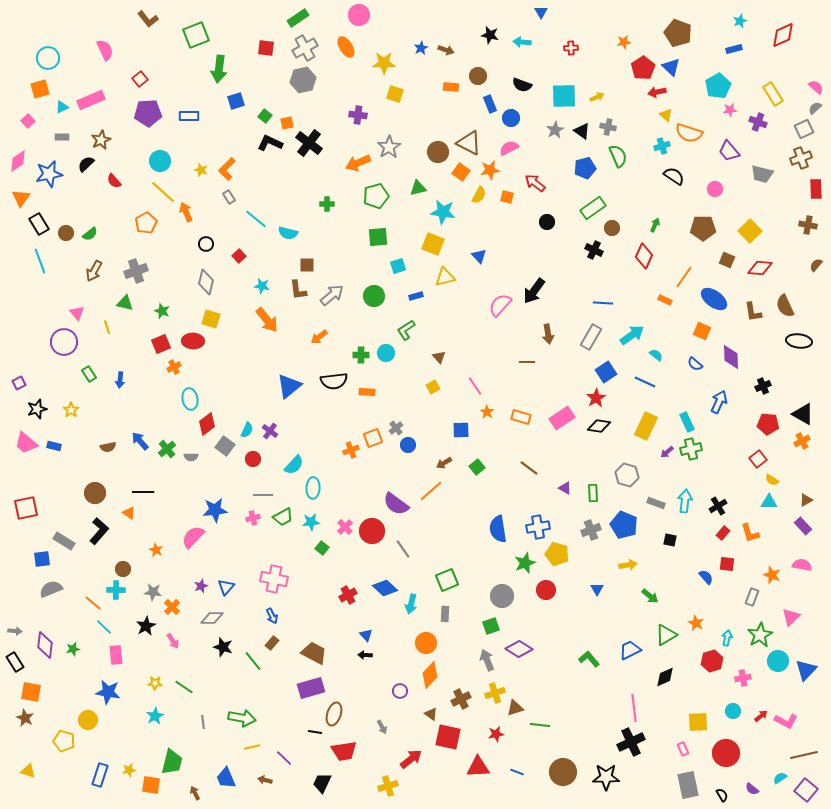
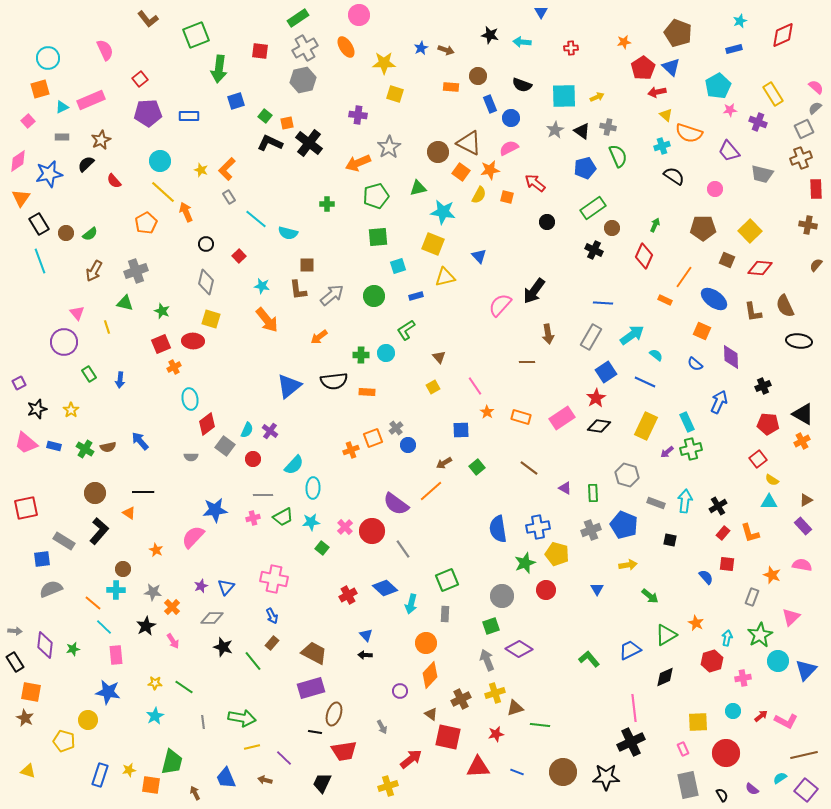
red square at (266, 48): moved 6 px left, 3 px down
green cross at (167, 449): moved 82 px left; rotated 18 degrees counterclockwise
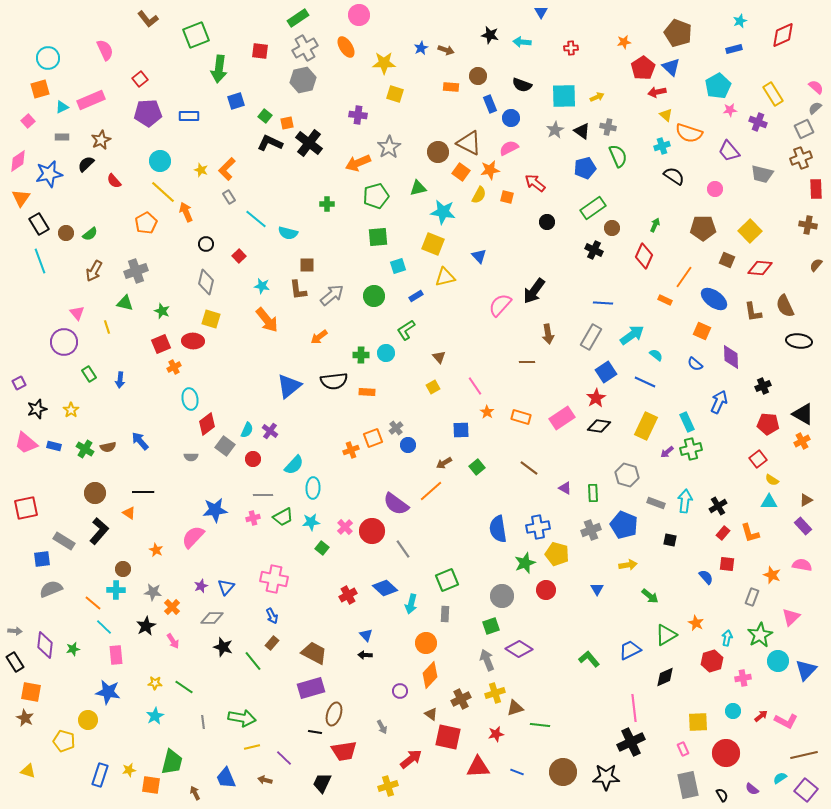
blue rectangle at (416, 296): rotated 16 degrees counterclockwise
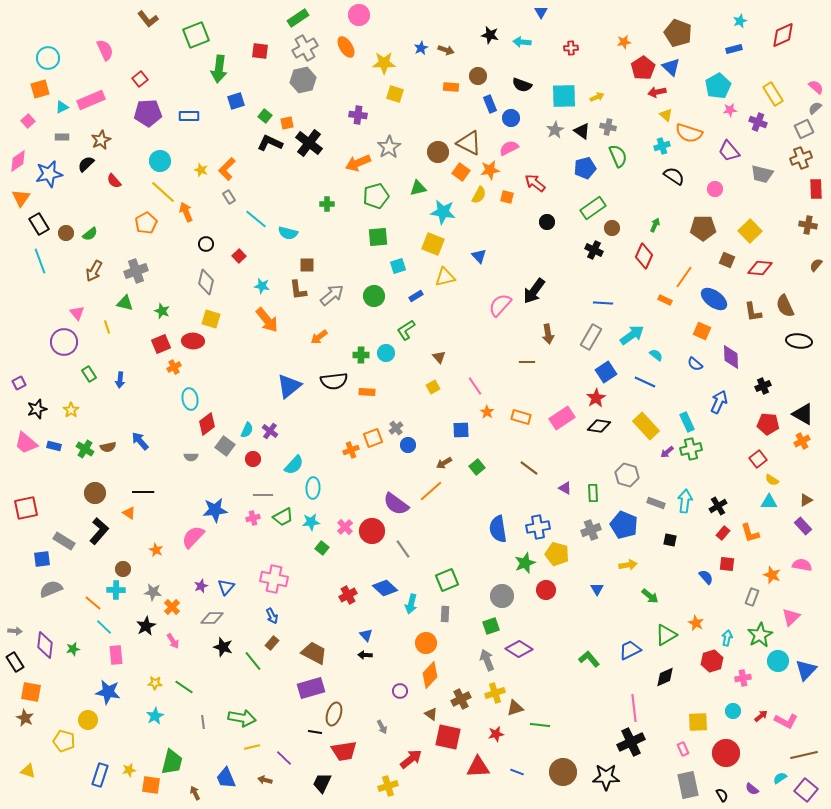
yellow rectangle at (646, 426): rotated 68 degrees counterclockwise
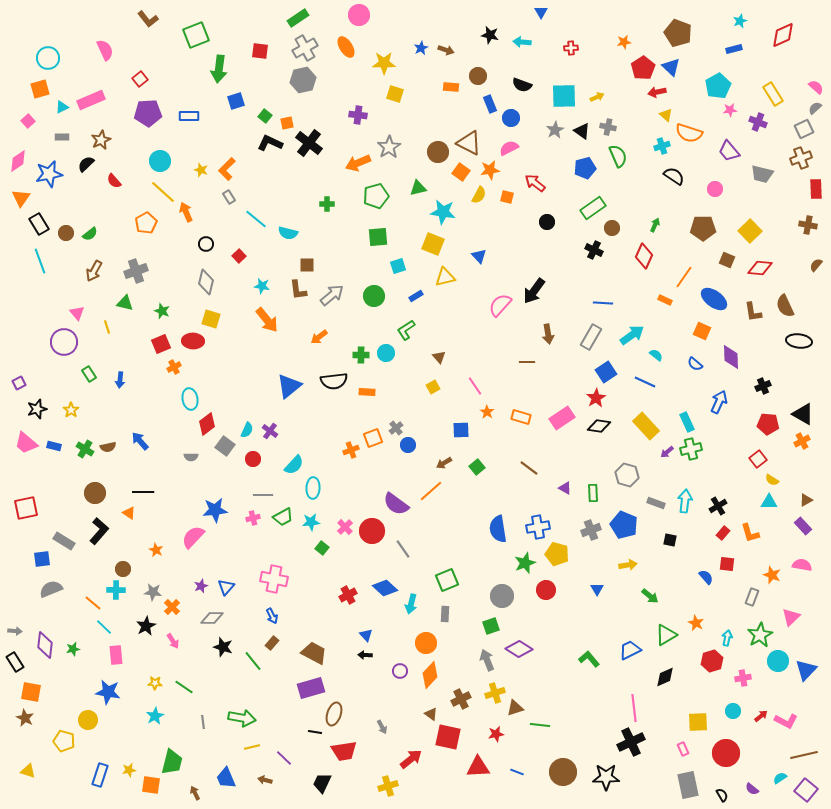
purple circle at (400, 691): moved 20 px up
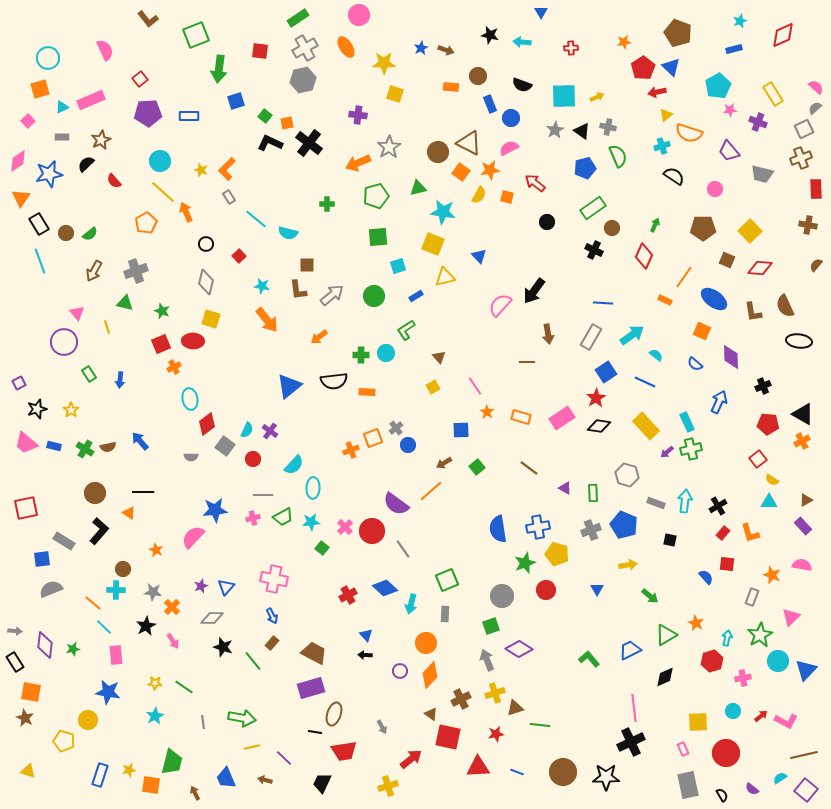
yellow triangle at (666, 115): rotated 40 degrees clockwise
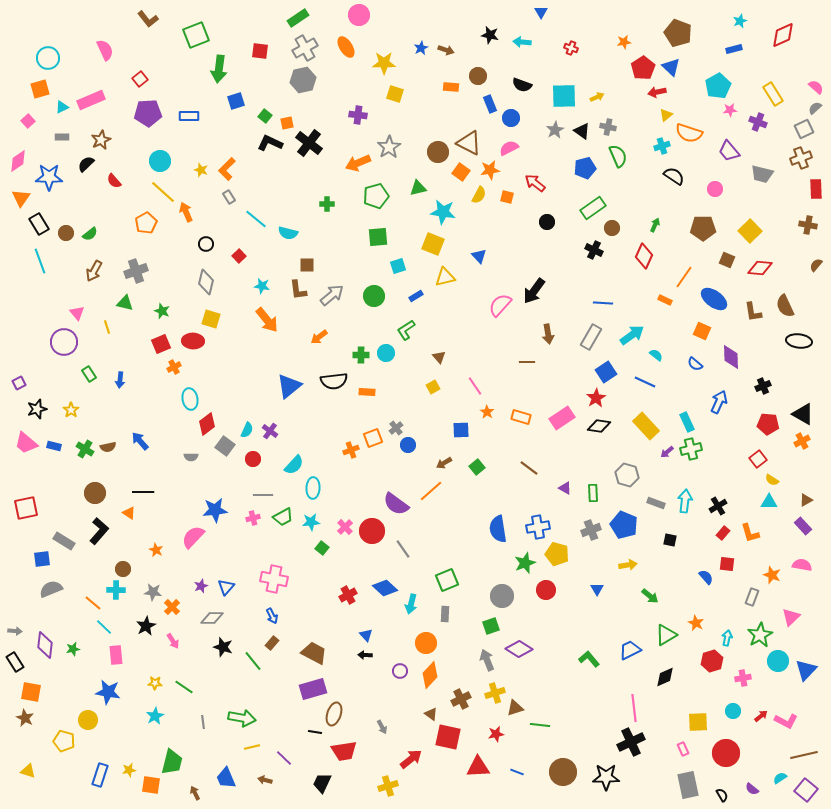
red cross at (571, 48): rotated 24 degrees clockwise
blue star at (49, 174): moved 3 px down; rotated 12 degrees clockwise
purple rectangle at (311, 688): moved 2 px right, 1 px down
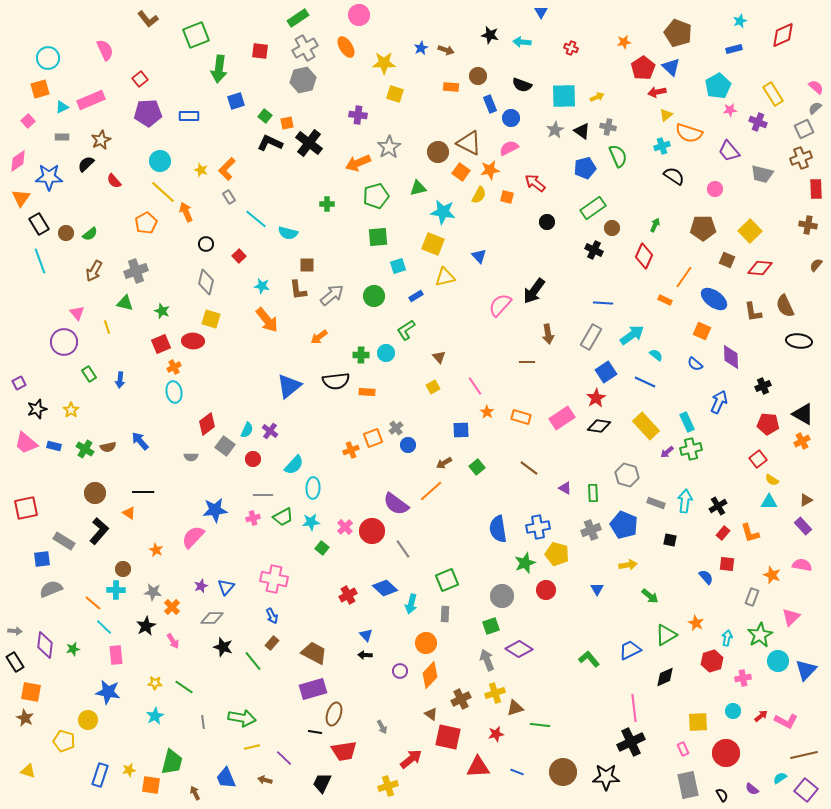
black semicircle at (334, 381): moved 2 px right
cyan ellipse at (190, 399): moved 16 px left, 7 px up
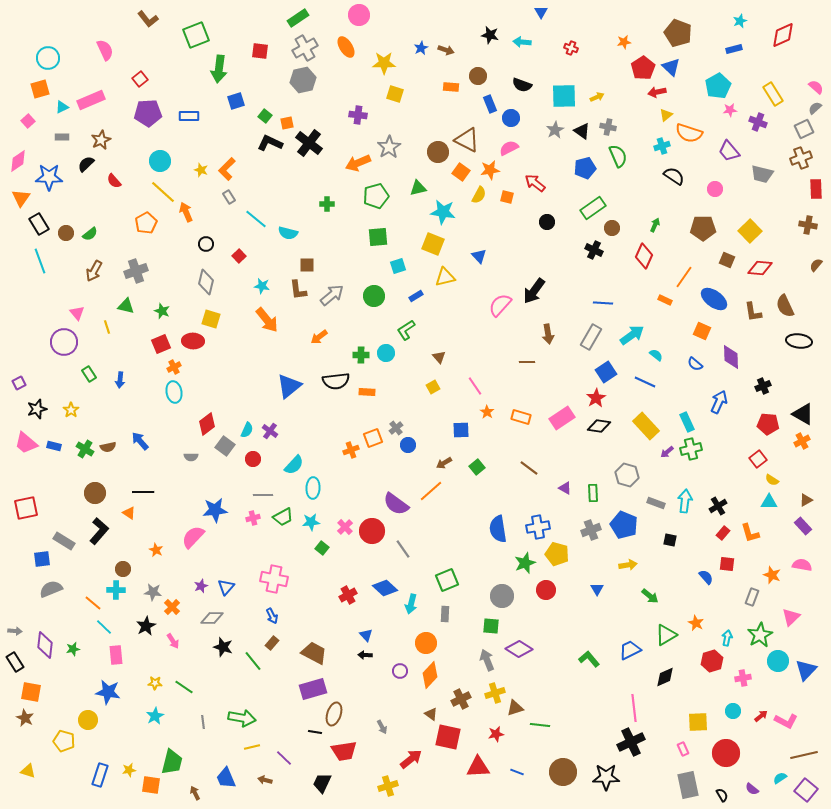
brown triangle at (469, 143): moved 2 px left, 3 px up
green triangle at (125, 303): moved 1 px right, 3 px down
green square at (491, 626): rotated 24 degrees clockwise
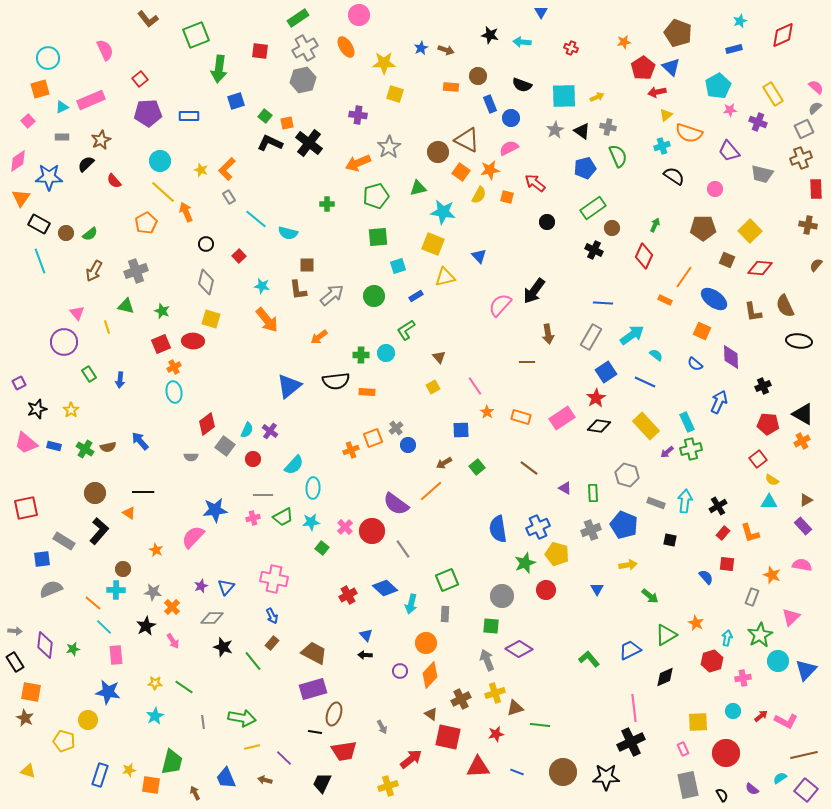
black rectangle at (39, 224): rotated 30 degrees counterclockwise
blue cross at (538, 527): rotated 15 degrees counterclockwise
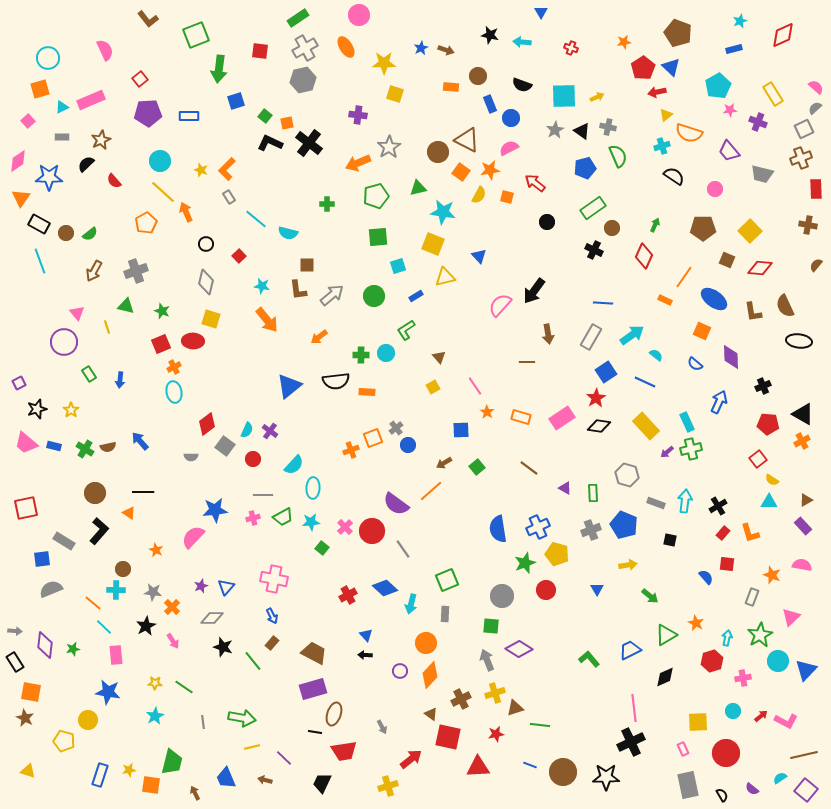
blue line at (517, 772): moved 13 px right, 7 px up
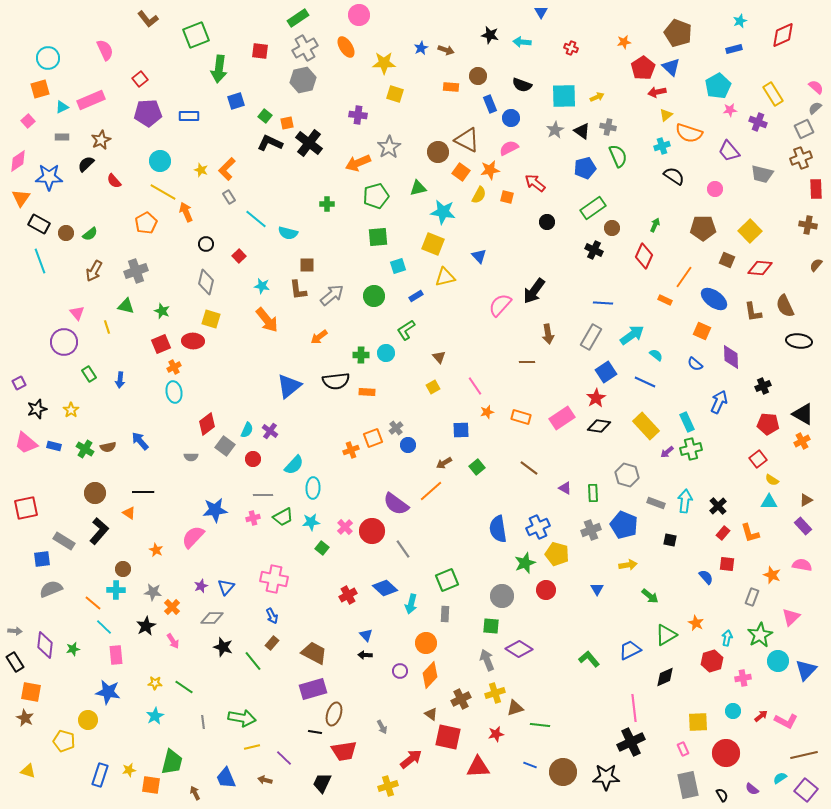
yellow line at (163, 192): rotated 12 degrees counterclockwise
orange star at (487, 412): rotated 24 degrees clockwise
black cross at (718, 506): rotated 12 degrees counterclockwise
